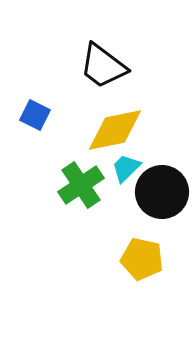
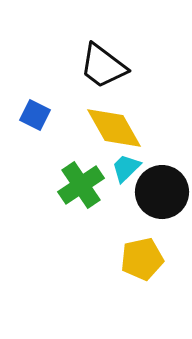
yellow diamond: moved 1 px left, 2 px up; rotated 72 degrees clockwise
yellow pentagon: rotated 24 degrees counterclockwise
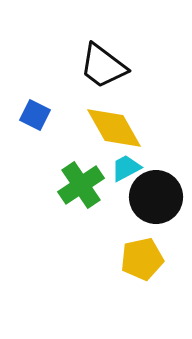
cyan trapezoid: rotated 16 degrees clockwise
black circle: moved 6 px left, 5 px down
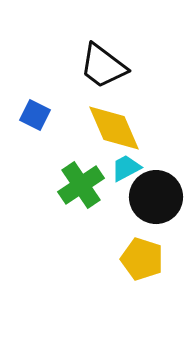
yellow diamond: rotated 6 degrees clockwise
yellow pentagon: rotated 30 degrees clockwise
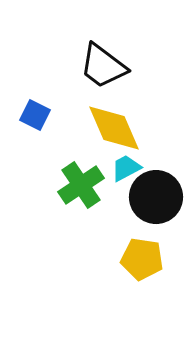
yellow pentagon: rotated 9 degrees counterclockwise
